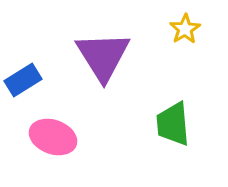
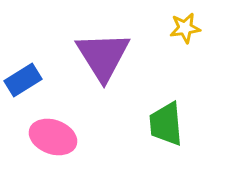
yellow star: moved 1 px up; rotated 24 degrees clockwise
green trapezoid: moved 7 px left
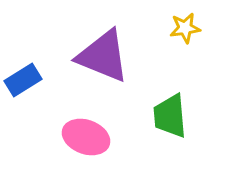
purple triangle: rotated 36 degrees counterclockwise
green trapezoid: moved 4 px right, 8 px up
pink ellipse: moved 33 px right
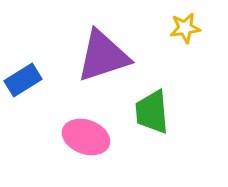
purple triangle: rotated 40 degrees counterclockwise
green trapezoid: moved 18 px left, 4 px up
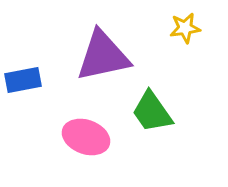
purple triangle: rotated 6 degrees clockwise
blue rectangle: rotated 21 degrees clockwise
green trapezoid: rotated 30 degrees counterclockwise
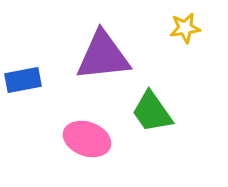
purple triangle: rotated 6 degrees clockwise
pink ellipse: moved 1 px right, 2 px down
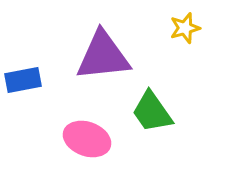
yellow star: rotated 8 degrees counterclockwise
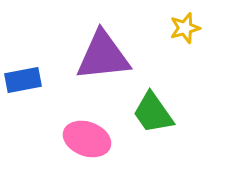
green trapezoid: moved 1 px right, 1 px down
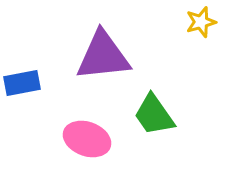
yellow star: moved 16 px right, 6 px up
blue rectangle: moved 1 px left, 3 px down
green trapezoid: moved 1 px right, 2 px down
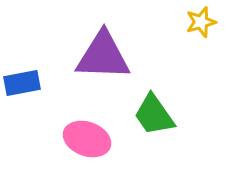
purple triangle: rotated 8 degrees clockwise
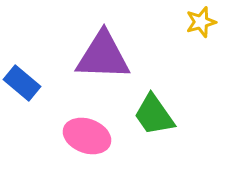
blue rectangle: rotated 51 degrees clockwise
pink ellipse: moved 3 px up
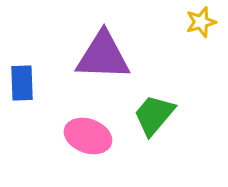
blue rectangle: rotated 48 degrees clockwise
green trapezoid: rotated 75 degrees clockwise
pink ellipse: moved 1 px right
